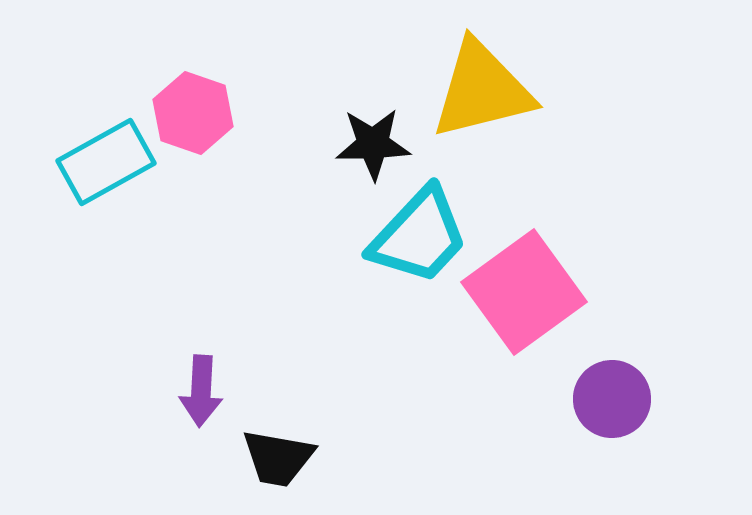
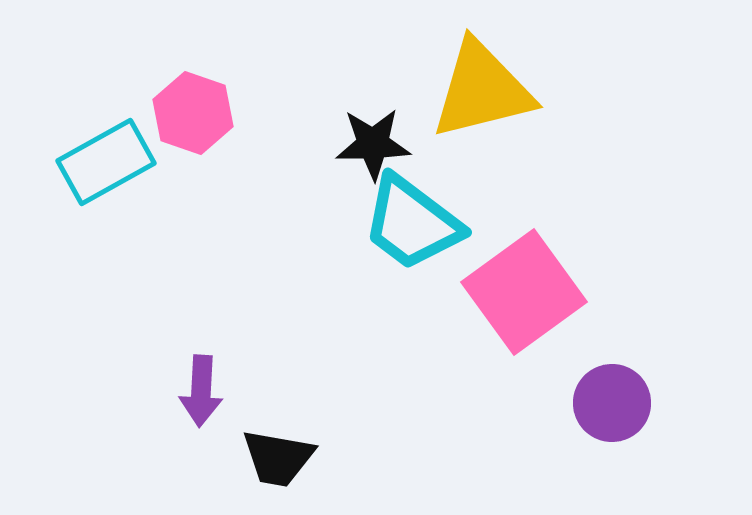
cyan trapezoid: moved 7 px left, 13 px up; rotated 84 degrees clockwise
purple circle: moved 4 px down
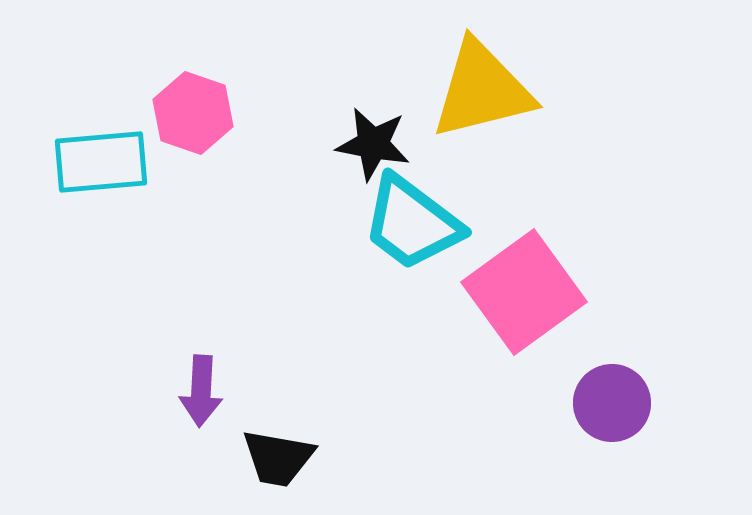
black star: rotated 12 degrees clockwise
cyan rectangle: moved 5 px left; rotated 24 degrees clockwise
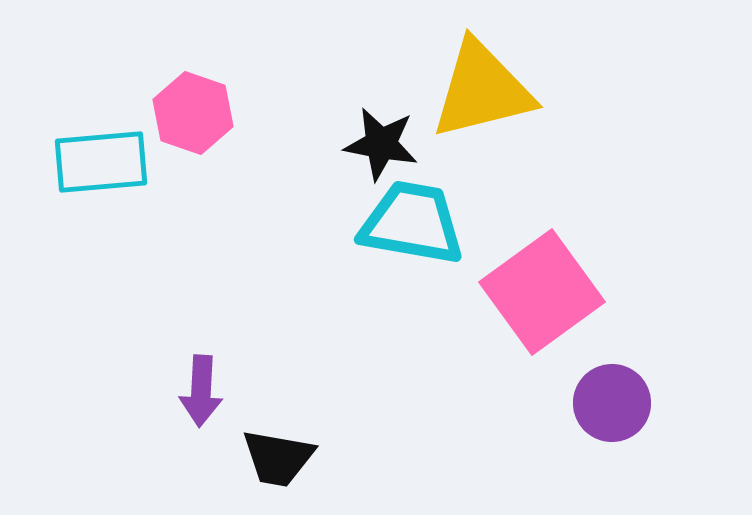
black star: moved 8 px right
cyan trapezoid: rotated 153 degrees clockwise
pink square: moved 18 px right
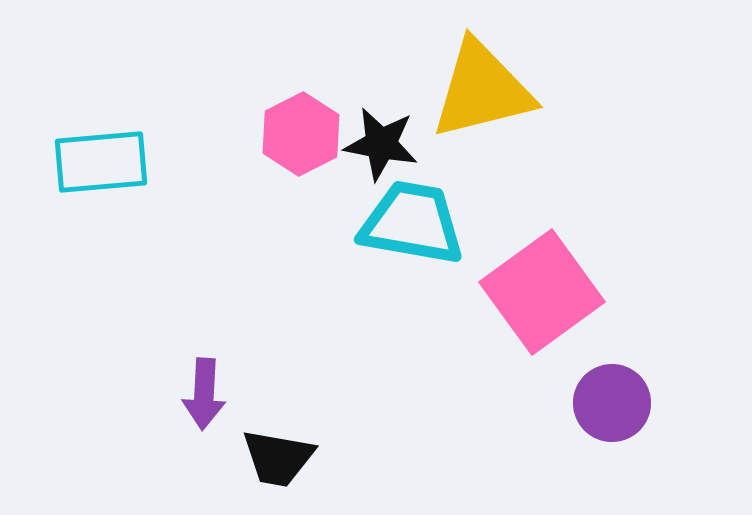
pink hexagon: moved 108 px right, 21 px down; rotated 14 degrees clockwise
purple arrow: moved 3 px right, 3 px down
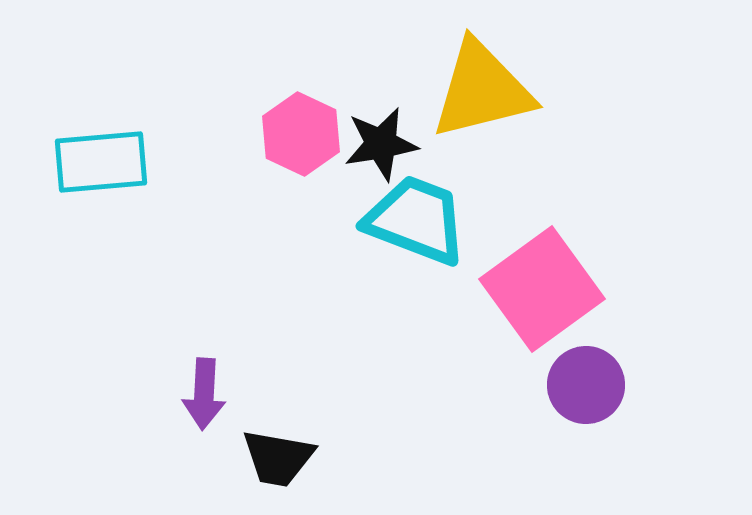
pink hexagon: rotated 8 degrees counterclockwise
black star: rotated 20 degrees counterclockwise
cyan trapezoid: moved 4 px right, 3 px up; rotated 11 degrees clockwise
pink square: moved 3 px up
purple circle: moved 26 px left, 18 px up
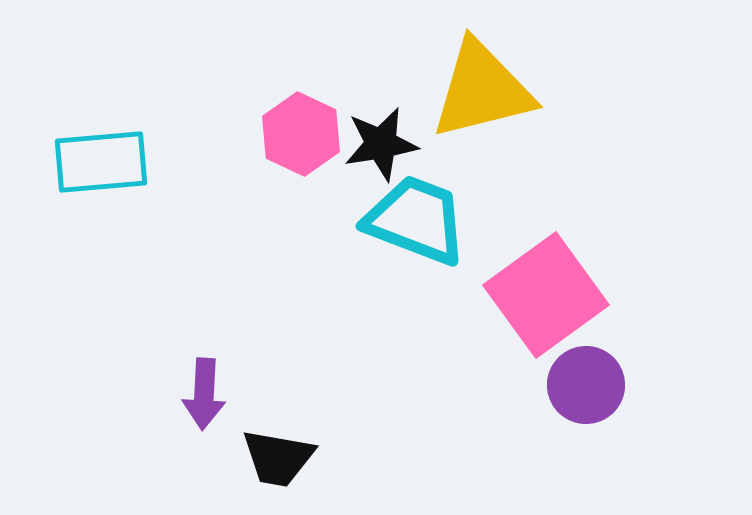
pink square: moved 4 px right, 6 px down
